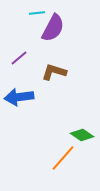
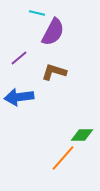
cyan line: rotated 21 degrees clockwise
purple semicircle: moved 4 px down
green diamond: rotated 35 degrees counterclockwise
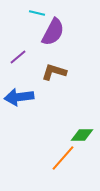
purple line: moved 1 px left, 1 px up
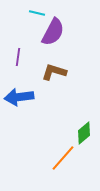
purple line: rotated 42 degrees counterclockwise
green diamond: moved 2 px right, 2 px up; rotated 40 degrees counterclockwise
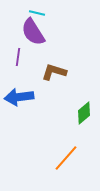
purple semicircle: moved 20 px left; rotated 120 degrees clockwise
green diamond: moved 20 px up
orange line: moved 3 px right
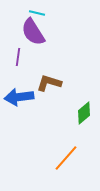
brown L-shape: moved 5 px left, 11 px down
